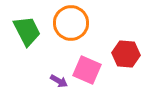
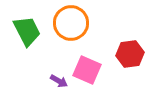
red hexagon: moved 4 px right; rotated 12 degrees counterclockwise
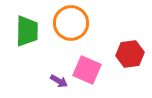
green trapezoid: rotated 28 degrees clockwise
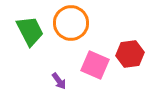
green trapezoid: moved 3 px right; rotated 28 degrees counterclockwise
pink square: moved 8 px right, 5 px up
purple arrow: rotated 24 degrees clockwise
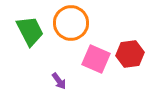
pink square: moved 1 px right, 6 px up
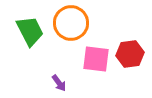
pink square: rotated 16 degrees counterclockwise
purple arrow: moved 2 px down
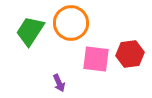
green trapezoid: rotated 120 degrees counterclockwise
purple arrow: rotated 12 degrees clockwise
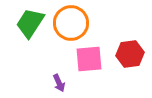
green trapezoid: moved 8 px up
pink square: moved 7 px left; rotated 12 degrees counterclockwise
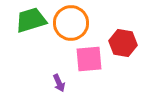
green trapezoid: moved 1 px right, 3 px up; rotated 40 degrees clockwise
red hexagon: moved 7 px left, 11 px up; rotated 16 degrees clockwise
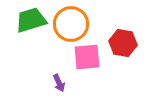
orange circle: moved 1 px down
pink square: moved 2 px left, 2 px up
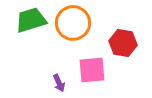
orange circle: moved 2 px right, 1 px up
pink square: moved 5 px right, 13 px down
